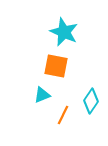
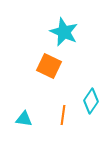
orange square: moved 7 px left; rotated 15 degrees clockwise
cyan triangle: moved 18 px left, 24 px down; rotated 30 degrees clockwise
orange line: rotated 18 degrees counterclockwise
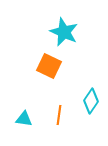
orange line: moved 4 px left
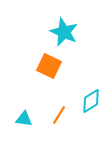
cyan diamond: rotated 25 degrees clockwise
orange line: rotated 24 degrees clockwise
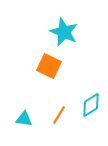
cyan diamond: moved 4 px down
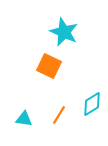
cyan diamond: moved 1 px right, 1 px up
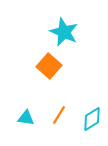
orange square: rotated 15 degrees clockwise
cyan diamond: moved 15 px down
cyan triangle: moved 2 px right, 1 px up
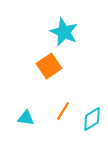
orange square: rotated 15 degrees clockwise
orange line: moved 4 px right, 4 px up
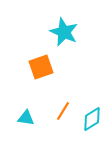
orange square: moved 8 px left, 1 px down; rotated 15 degrees clockwise
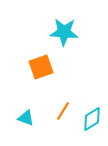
cyan star: rotated 20 degrees counterclockwise
cyan triangle: rotated 12 degrees clockwise
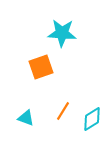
cyan star: moved 2 px left, 1 px down
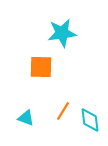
cyan star: rotated 12 degrees counterclockwise
orange square: rotated 20 degrees clockwise
cyan diamond: moved 2 px left, 1 px down; rotated 65 degrees counterclockwise
